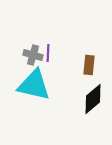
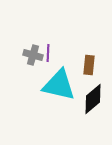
cyan triangle: moved 25 px right
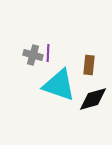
cyan triangle: rotated 6 degrees clockwise
black diamond: rotated 24 degrees clockwise
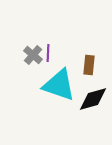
gray cross: rotated 24 degrees clockwise
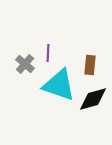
gray cross: moved 8 px left, 9 px down
brown rectangle: moved 1 px right
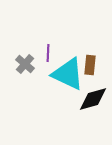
cyan triangle: moved 9 px right, 11 px up; rotated 6 degrees clockwise
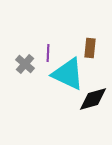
brown rectangle: moved 17 px up
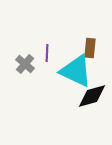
purple line: moved 1 px left
cyan triangle: moved 8 px right, 3 px up
black diamond: moved 1 px left, 3 px up
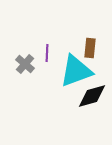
cyan triangle: rotated 45 degrees counterclockwise
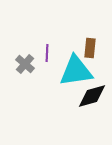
cyan triangle: rotated 12 degrees clockwise
